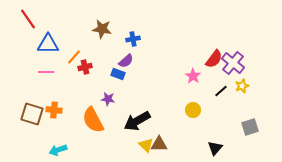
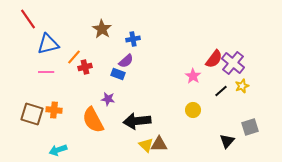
brown star: rotated 24 degrees clockwise
blue triangle: rotated 15 degrees counterclockwise
black arrow: rotated 24 degrees clockwise
black triangle: moved 12 px right, 7 px up
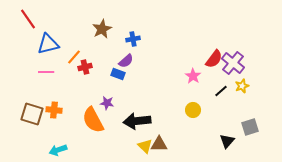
brown star: rotated 12 degrees clockwise
purple star: moved 1 px left, 4 px down
yellow triangle: moved 1 px left, 1 px down
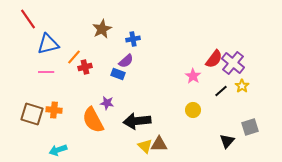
yellow star: rotated 16 degrees counterclockwise
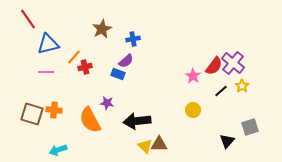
red semicircle: moved 7 px down
orange semicircle: moved 3 px left
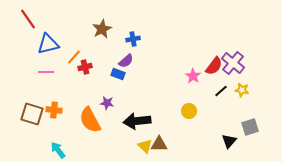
yellow star: moved 4 px down; rotated 24 degrees counterclockwise
yellow circle: moved 4 px left, 1 px down
black triangle: moved 2 px right
cyan arrow: rotated 72 degrees clockwise
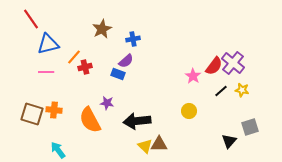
red line: moved 3 px right
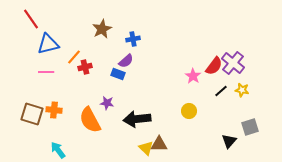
black arrow: moved 2 px up
yellow triangle: moved 1 px right, 2 px down
